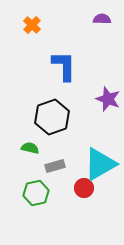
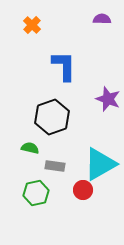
gray rectangle: rotated 24 degrees clockwise
red circle: moved 1 px left, 2 px down
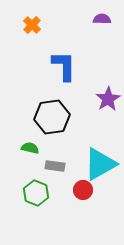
purple star: rotated 20 degrees clockwise
black hexagon: rotated 12 degrees clockwise
green hexagon: rotated 25 degrees counterclockwise
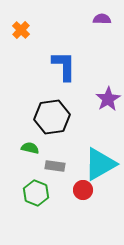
orange cross: moved 11 px left, 5 px down
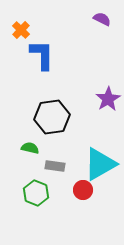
purple semicircle: rotated 24 degrees clockwise
blue L-shape: moved 22 px left, 11 px up
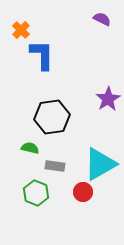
red circle: moved 2 px down
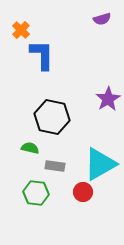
purple semicircle: rotated 138 degrees clockwise
black hexagon: rotated 20 degrees clockwise
green hexagon: rotated 15 degrees counterclockwise
